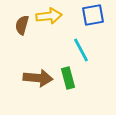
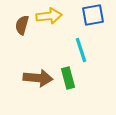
cyan line: rotated 10 degrees clockwise
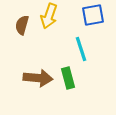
yellow arrow: rotated 115 degrees clockwise
cyan line: moved 1 px up
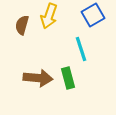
blue square: rotated 20 degrees counterclockwise
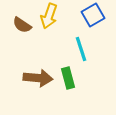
brown semicircle: rotated 72 degrees counterclockwise
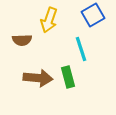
yellow arrow: moved 4 px down
brown semicircle: moved 15 px down; rotated 36 degrees counterclockwise
green rectangle: moved 1 px up
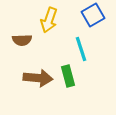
green rectangle: moved 1 px up
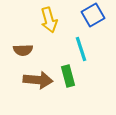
yellow arrow: rotated 35 degrees counterclockwise
brown semicircle: moved 1 px right, 10 px down
brown arrow: moved 2 px down
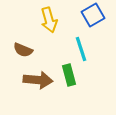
brown semicircle: rotated 24 degrees clockwise
green rectangle: moved 1 px right, 1 px up
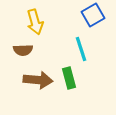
yellow arrow: moved 14 px left, 2 px down
brown semicircle: rotated 24 degrees counterclockwise
green rectangle: moved 3 px down
